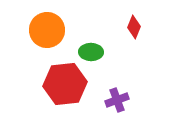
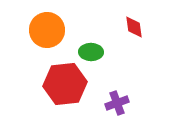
red diamond: rotated 30 degrees counterclockwise
purple cross: moved 3 px down
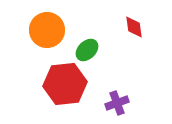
green ellipse: moved 4 px left, 2 px up; rotated 45 degrees counterclockwise
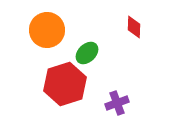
red diamond: rotated 10 degrees clockwise
green ellipse: moved 3 px down
red hexagon: rotated 12 degrees counterclockwise
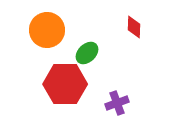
red hexagon: rotated 18 degrees clockwise
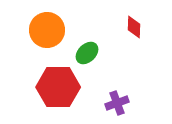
red hexagon: moved 7 px left, 3 px down
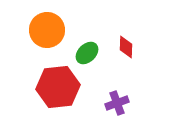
red diamond: moved 8 px left, 20 px down
red hexagon: rotated 6 degrees counterclockwise
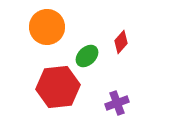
orange circle: moved 3 px up
red diamond: moved 5 px left, 5 px up; rotated 40 degrees clockwise
green ellipse: moved 3 px down
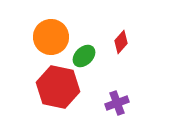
orange circle: moved 4 px right, 10 px down
green ellipse: moved 3 px left
red hexagon: rotated 18 degrees clockwise
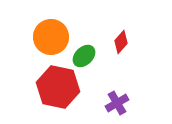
purple cross: rotated 10 degrees counterclockwise
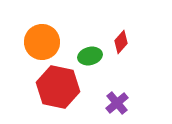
orange circle: moved 9 px left, 5 px down
green ellipse: moved 6 px right; rotated 30 degrees clockwise
purple cross: rotated 10 degrees counterclockwise
